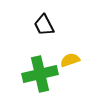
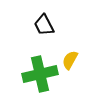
yellow semicircle: rotated 42 degrees counterclockwise
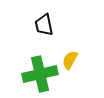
black trapezoid: rotated 15 degrees clockwise
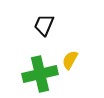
black trapezoid: rotated 35 degrees clockwise
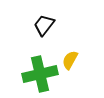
black trapezoid: rotated 15 degrees clockwise
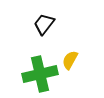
black trapezoid: moved 1 px up
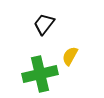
yellow semicircle: moved 4 px up
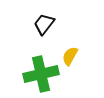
green cross: moved 1 px right
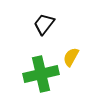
yellow semicircle: moved 1 px right, 1 px down
